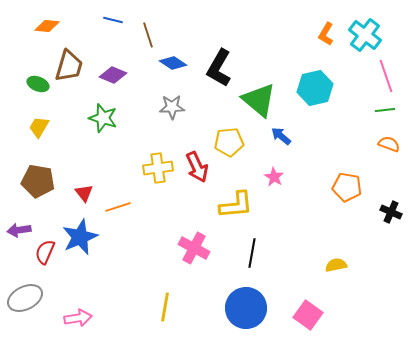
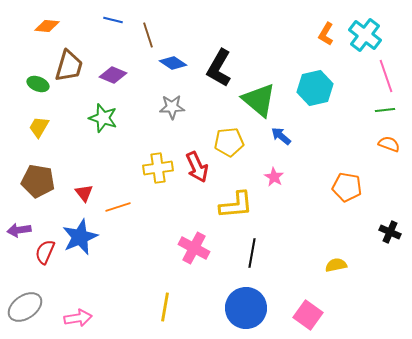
black cross: moved 1 px left, 20 px down
gray ellipse: moved 9 px down; rotated 8 degrees counterclockwise
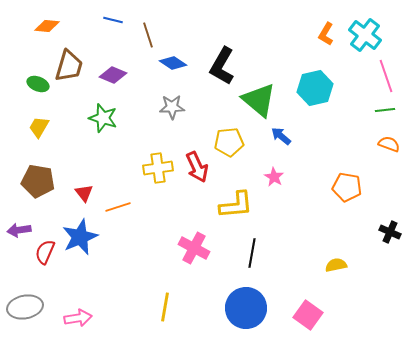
black L-shape: moved 3 px right, 2 px up
gray ellipse: rotated 24 degrees clockwise
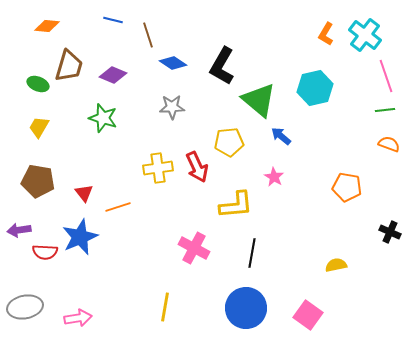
red semicircle: rotated 110 degrees counterclockwise
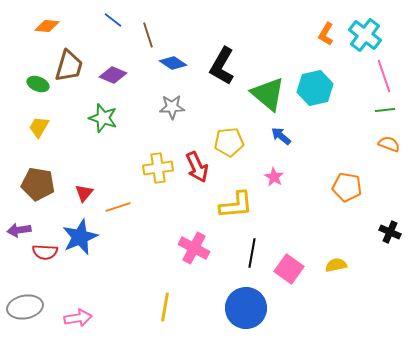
blue line: rotated 24 degrees clockwise
pink line: moved 2 px left
green triangle: moved 9 px right, 6 px up
brown pentagon: moved 3 px down
red triangle: rotated 18 degrees clockwise
pink square: moved 19 px left, 46 px up
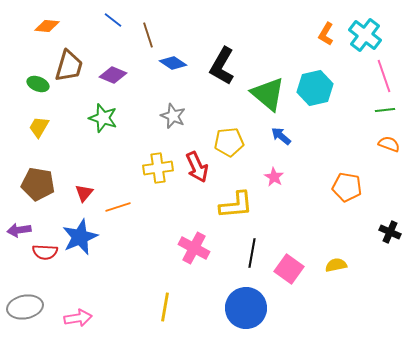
gray star: moved 1 px right, 9 px down; rotated 25 degrees clockwise
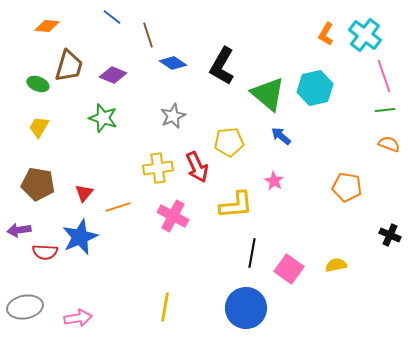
blue line: moved 1 px left, 3 px up
gray star: rotated 25 degrees clockwise
pink star: moved 4 px down
black cross: moved 3 px down
pink cross: moved 21 px left, 32 px up
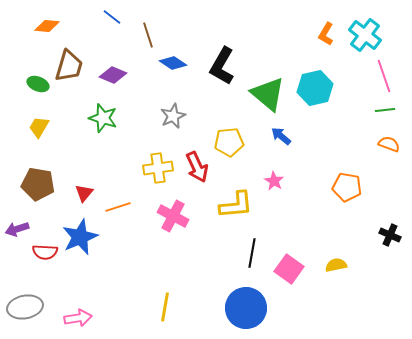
purple arrow: moved 2 px left, 1 px up; rotated 10 degrees counterclockwise
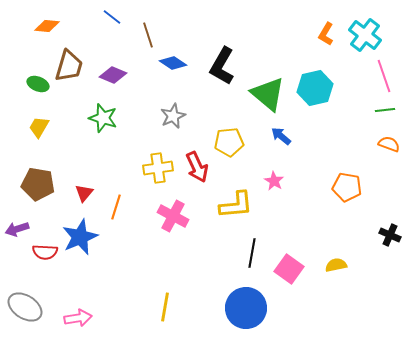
orange line: moved 2 px left; rotated 55 degrees counterclockwise
gray ellipse: rotated 44 degrees clockwise
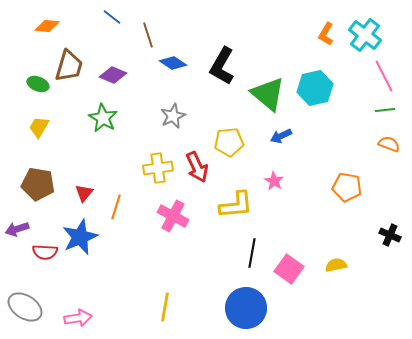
pink line: rotated 8 degrees counterclockwise
green star: rotated 12 degrees clockwise
blue arrow: rotated 65 degrees counterclockwise
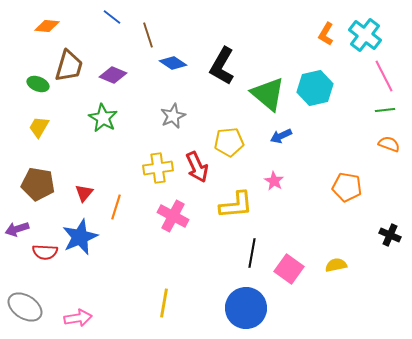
yellow line: moved 1 px left, 4 px up
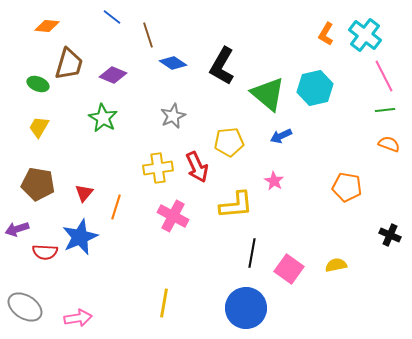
brown trapezoid: moved 2 px up
